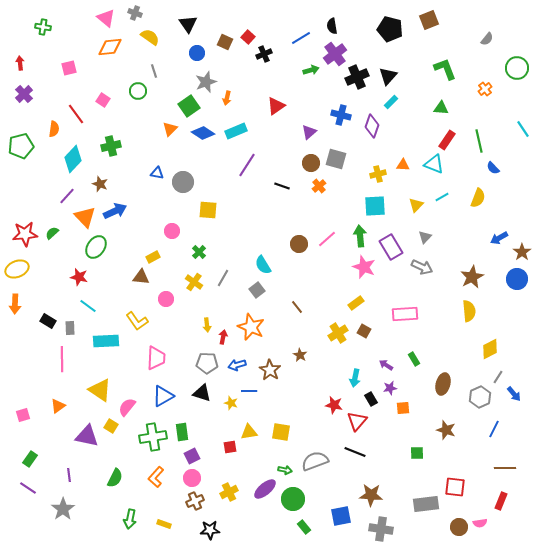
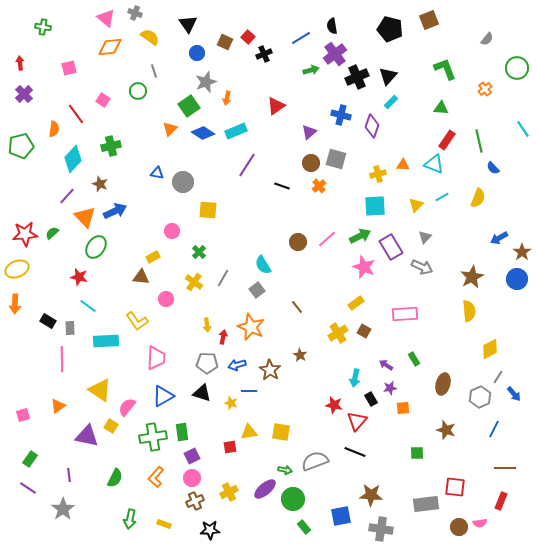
green arrow at (360, 236): rotated 70 degrees clockwise
brown circle at (299, 244): moved 1 px left, 2 px up
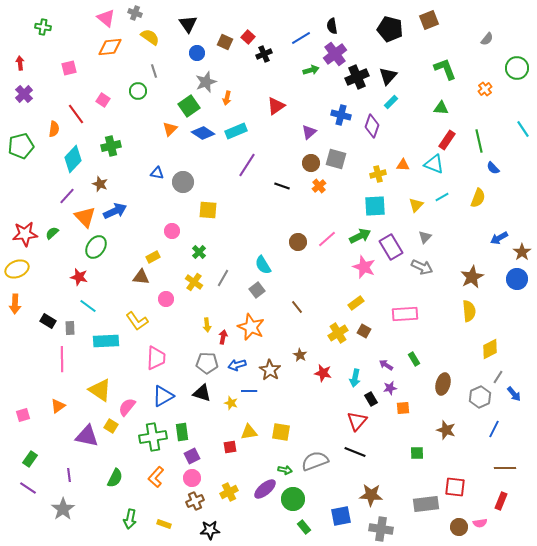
red star at (334, 405): moved 11 px left, 32 px up
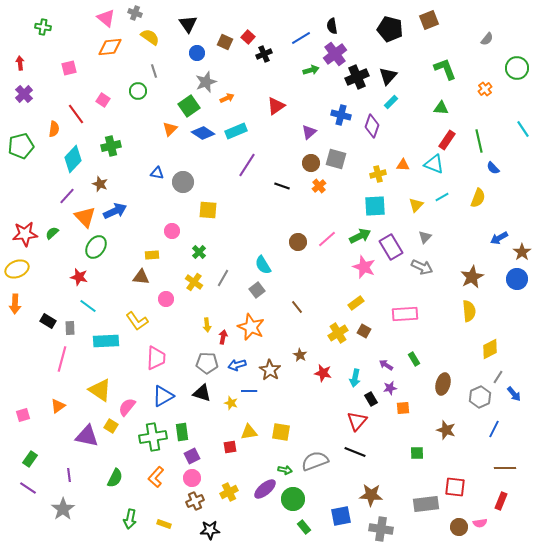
orange arrow at (227, 98): rotated 128 degrees counterclockwise
yellow rectangle at (153, 257): moved 1 px left, 2 px up; rotated 24 degrees clockwise
pink line at (62, 359): rotated 15 degrees clockwise
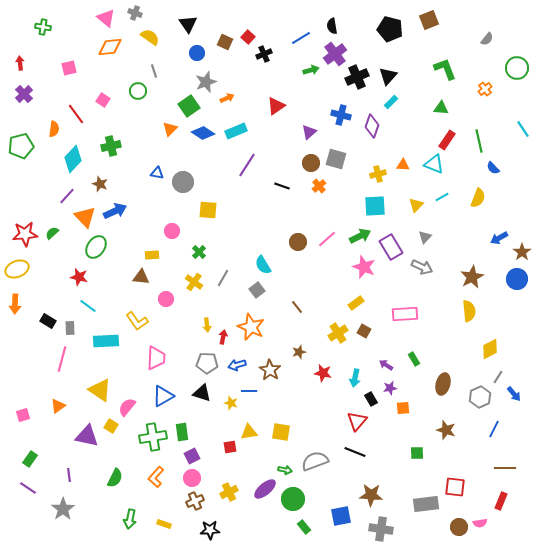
brown star at (300, 355): moved 1 px left, 3 px up; rotated 24 degrees clockwise
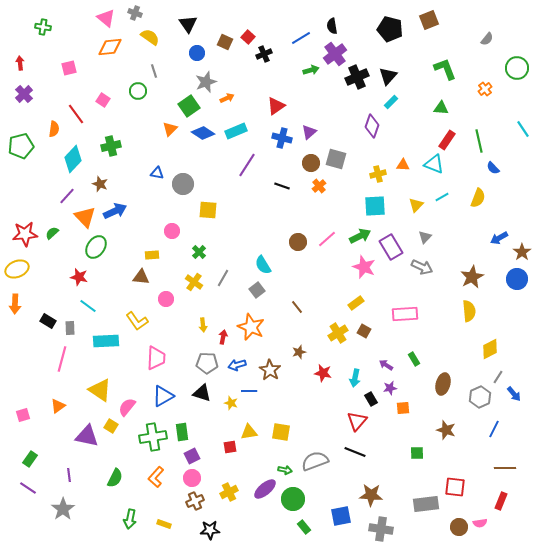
blue cross at (341, 115): moved 59 px left, 23 px down
gray circle at (183, 182): moved 2 px down
yellow arrow at (207, 325): moved 4 px left
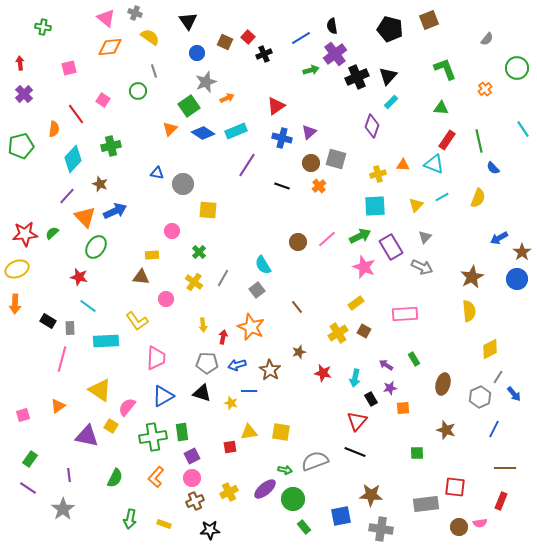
black triangle at (188, 24): moved 3 px up
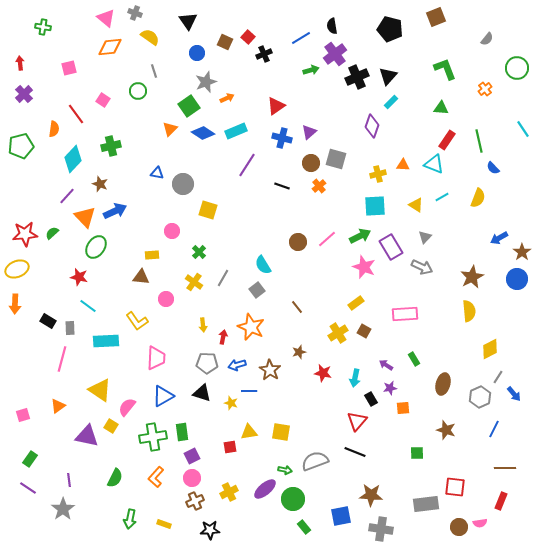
brown square at (429, 20): moved 7 px right, 3 px up
yellow triangle at (416, 205): rotated 42 degrees counterclockwise
yellow square at (208, 210): rotated 12 degrees clockwise
purple line at (69, 475): moved 5 px down
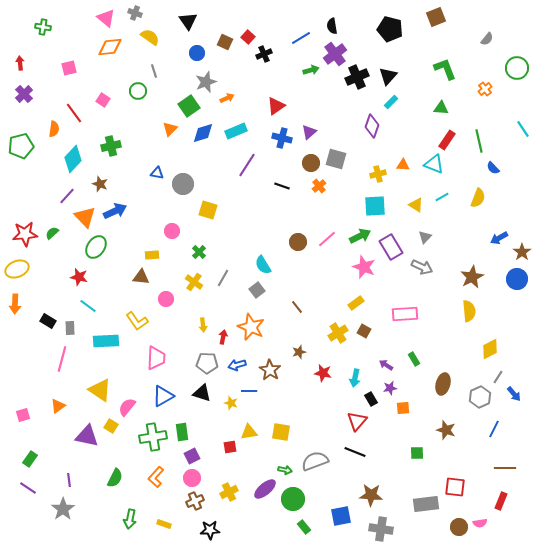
red line at (76, 114): moved 2 px left, 1 px up
blue diamond at (203, 133): rotated 50 degrees counterclockwise
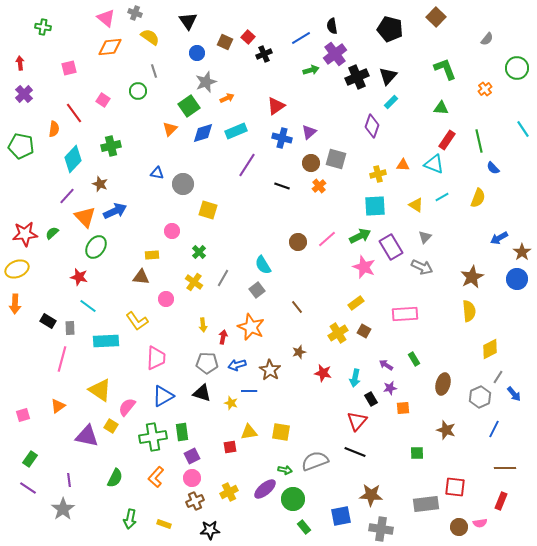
brown square at (436, 17): rotated 24 degrees counterclockwise
green pentagon at (21, 146): rotated 25 degrees clockwise
